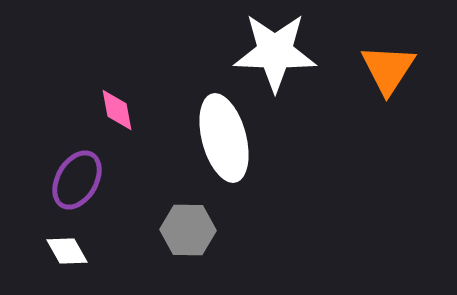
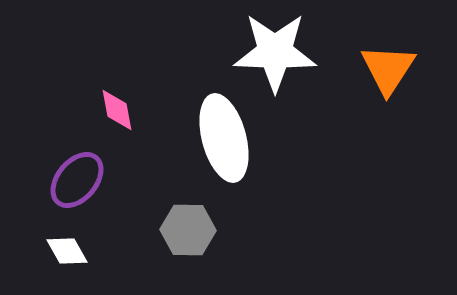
purple ellipse: rotated 10 degrees clockwise
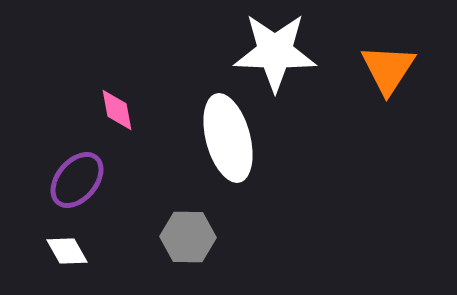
white ellipse: moved 4 px right
gray hexagon: moved 7 px down
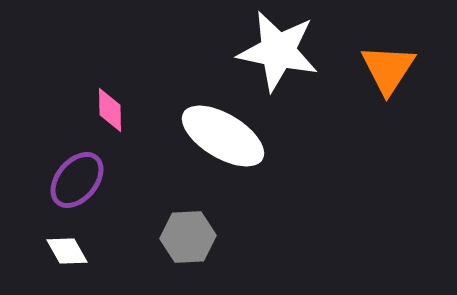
white star: moved 3 px right, 1 px up; rotated 10 degrees clockwise
pink diamond: moved 7 px left; rotated 9 degrees clockwise
white ellipse: moved 5 px left, 2 px up; rotated 44 degrees counterclockwise
gray hexagon: rotated 4 degrees counterclockwise
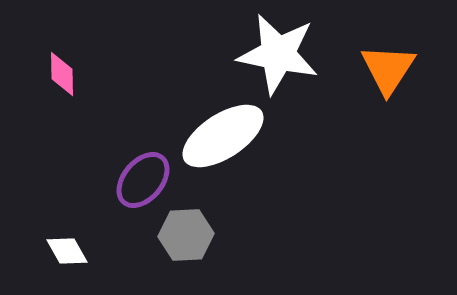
white star: moved 3 px down
pink diamond: moved 48 px left, 36 px up
white ellipse: rotated 64 degrees counterclockwise
purple ellipse: moved 66 px right
gray hexagon: moved 2 px left, 2 px up
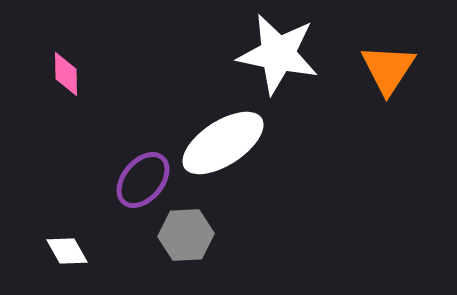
pink diamond: moved 4 px right
white ellipse: moved 7 px down
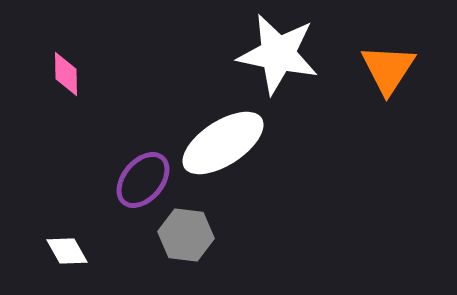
gray hexagon: rotated 10 degrees clockwise
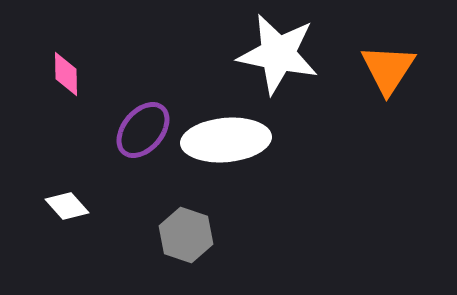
white ellipse: moved 3 px right, 3 px up; rotated 28 degrees clockwise
purple ellipse: moved 50 px up
gray hexagon: rotated 12 degrees clockwise
white diamond: moved 45 px up; rotated 12 degrees counterclockwise
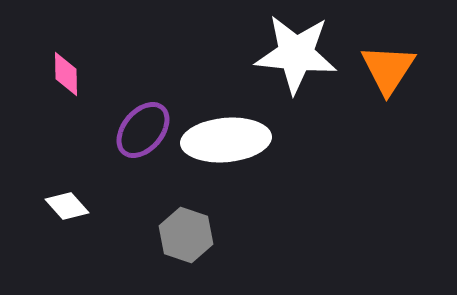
white star: moved 18 px right; rotated 6 degrees counterclockwise
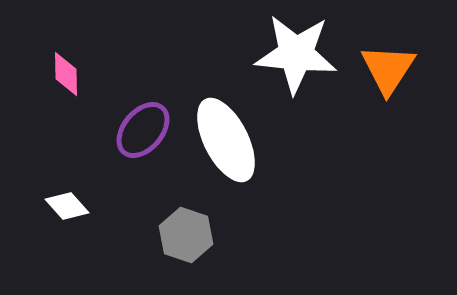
white ellipse: rotated 68 degrees clockwise
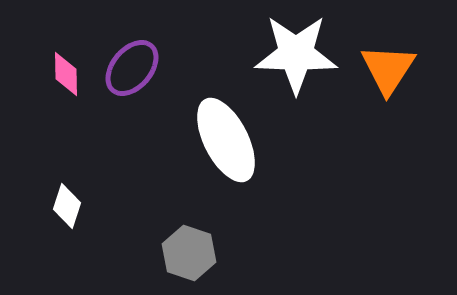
white star: rotated 4 degrees counterclockwise
purple ellipse: moved 11 px left, 62 px up
white diamond: rotated 60 degrees clockwise
gray hexagon: moved 3 px right, 18 px down
